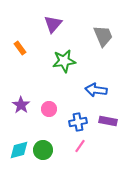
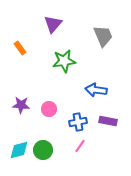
purple star: rotated 30 degrees counterclockwise
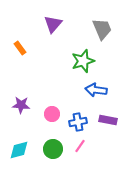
gray trapezoid: moved 1 px left, 7 px up
green star: moved 19 px right; rotated 10 degrees counterclockwise
pink circle: moved 3 px right, 5 px down
purple rectangle: moved 1 px up
green circle: moved 10 px right, 1 px up
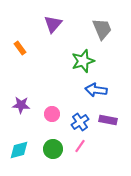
blue cross: moved 2 px right; rotated 24 degrees counterclockwise
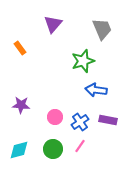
pink circle: moved 3 px right, 3 px down
